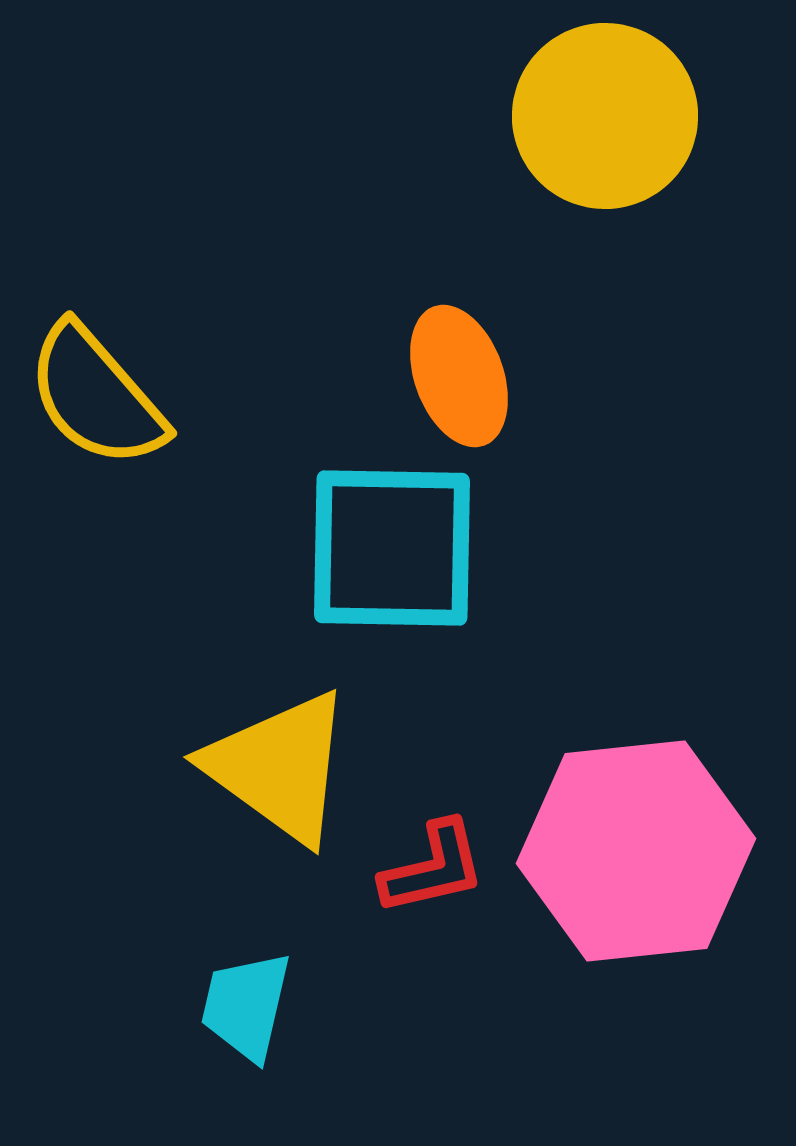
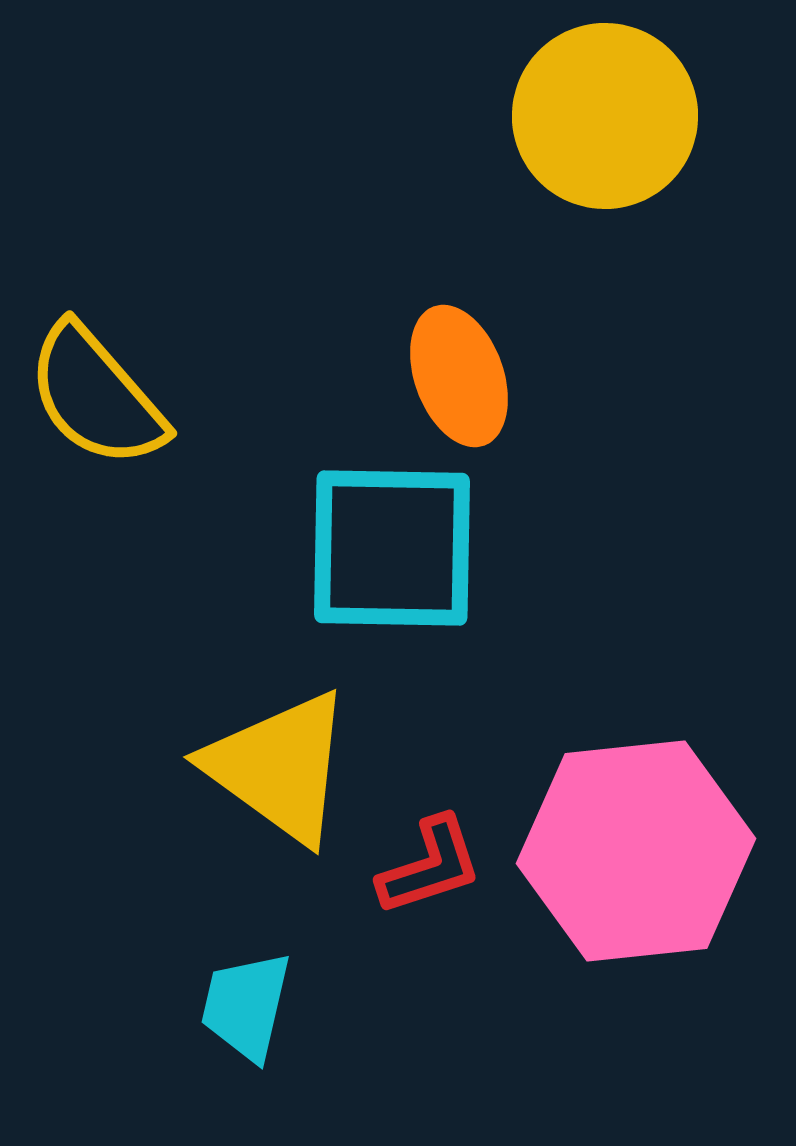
red L-shape: moved 3 px left, 2 px up; rotated 5 degrees counterclockwise
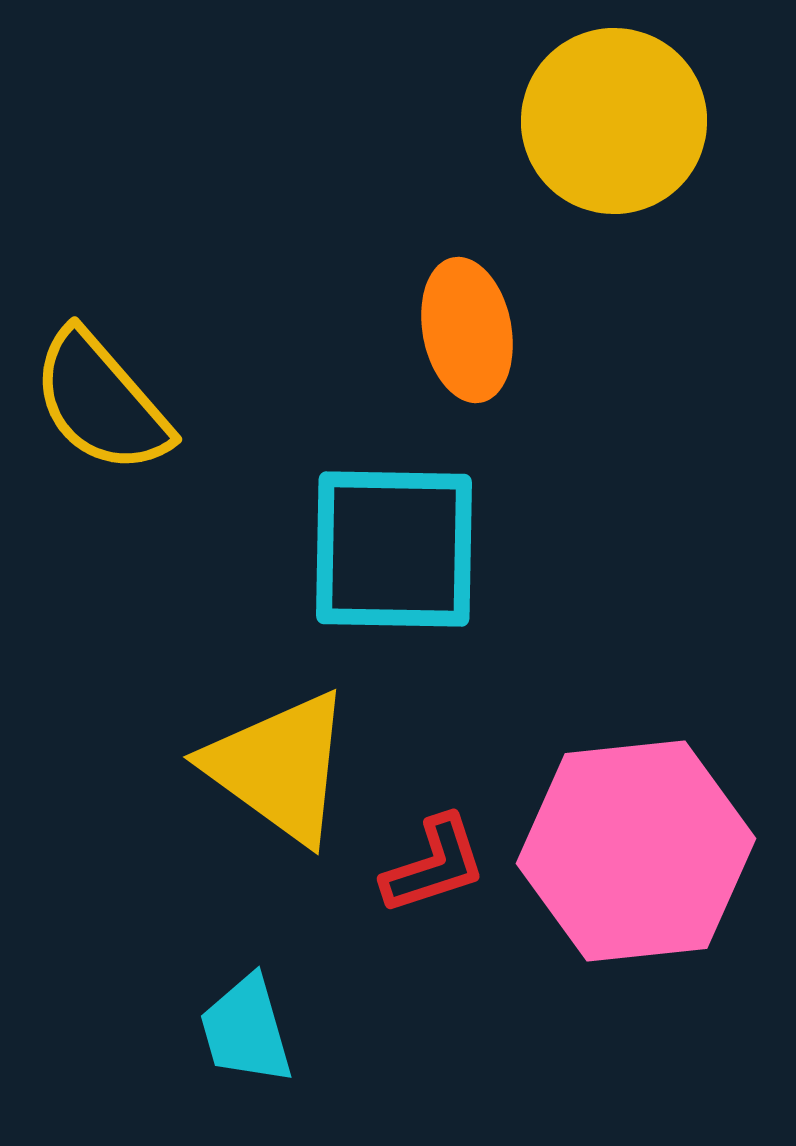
yellow circle: moved 9 px right, 5 px down
orange ellipse: moved 8 px right, 46 px up; rotated 9 degrees clockwise
yellow semicircle: moved 5 px right, 6 px down
cyan square: moved 2 px right, 1 px down
red L-shape: moved 4 px right, 1 px up
cyan trapezoid: moved 24 px down; rotated 29 degrees counterclockwise
